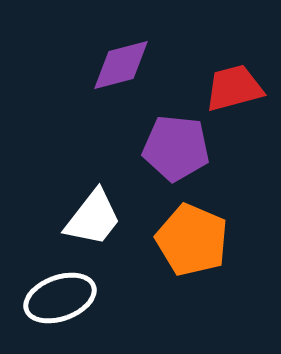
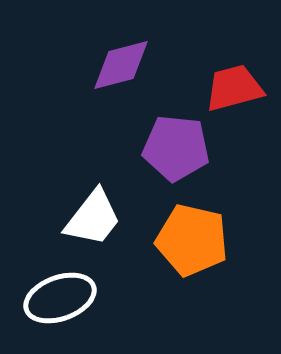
orange pentagon: rotated 10 degrees counterclockwise
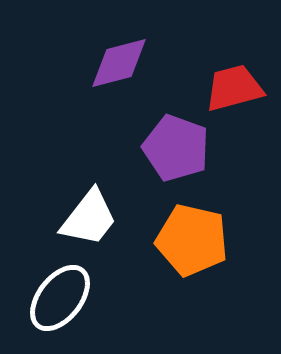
purple diamond: moved 2 px left, 2 px up
purple pentagon: rotated 14 degrees clockwise
white trapezoid: moved 4 px left
white ellipse: rotated 32 degrees counterclockwise
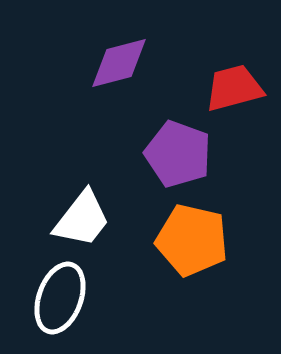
purple pentagon: moved 2 px right, 6 px down
white trapezoid: moved 7 px left, 1 px down
white ellipse: rotated 18 degrees counterclockwise
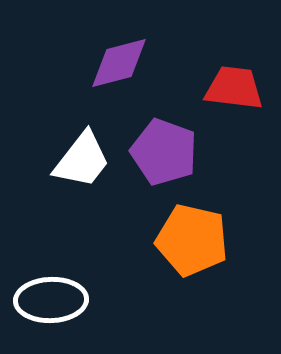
red trapezoid: rotated 22 degrees clockwise
purple pentagon: moved 14 px left, 2 px up
white trapezoid: moved 59 px up
white ellipse: moved 9 px left, 2 px down; rotated 68 degrees clockwise
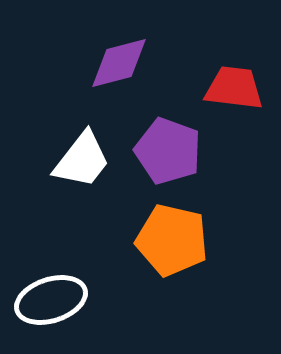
purple pentagon: moved 4 px right, 1 px up
orange pentagon: moved 20 px left
white ellipse: rotated 16 degrees counterclockwise
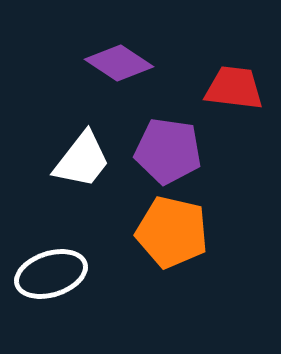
purple diamond: rotated 48 degrees clockwise
purple pentagon: rotated 12 degrees counterclockwise
orange pentagon: moved 8 px up
white ellipse: moved 26 px up
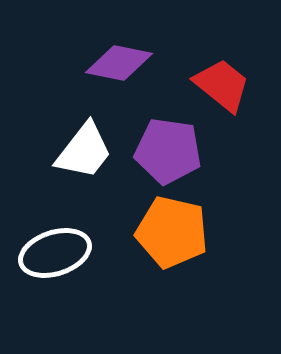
purple diamond: rotated 22 degrees counterclockwise
red trapezoid: moved 12 px left, 3 px up; rotated 32 degrees clockwise
white trapezoid: moved 2 px right, 9 px up
white ellipse: moved 4 px right, 21 px up
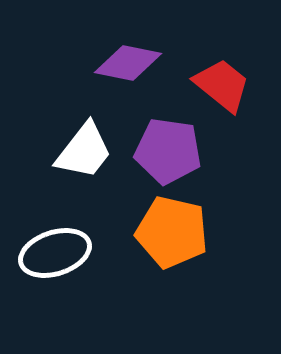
purple diamond: moved 9 px right
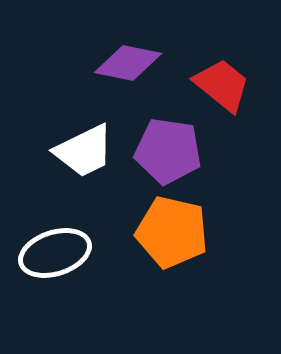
white trapezoid: rotated 26 degrees clockwise
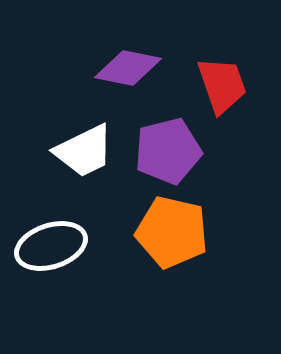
purple diamond: moved 5 px down
red trapezoid: rotated 32 degrees clockwise
purple pentagon: rotated 22 degrees counterclockwise
white ellipse: moved 4 px left, 7 px up
